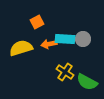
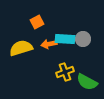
yellow cross: rotated 36 degrees clockwise
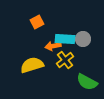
orange arrow: moved 4 px right, 2 px down
yellow semicircle: moved 11 px right, 17 px down
yellow cross: moved 12 px up; rotated 18 degrees counterclockwise
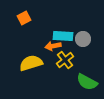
orange square: moved 13 px left, 4 px up
cyan rectangle: moved 2 px left, 3 px up
yellow semicircle: moved 1 px left, 2 px up
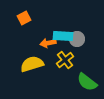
gray circle: moved 6 px left
orange arrow: moved 5 px left, 3 px up
yellow semicircle: moved 1 px right, 1 px down
green semicircle: rotated 10 degrees clockwise
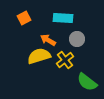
cyan rectangle: moved 18 px up
orange arrow: moved 3 px up; rotated 42 degrees clockwise
yellow semicircle: moved 7 px right, 8 px up
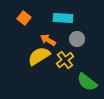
orange square: rotated 24 degrees counterclockwise
yellow semicircle: rotated 15 degrees counterclockwise
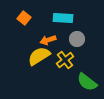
orange arrow: rotated 49 degrees counterclockwise
